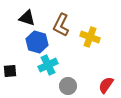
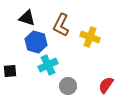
blue hexagon: moved 1 px left
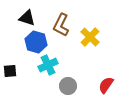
yellow cross: rotated 24 degrees clockwise
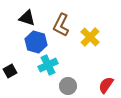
black square: rotated 24 degrees counterclockwise
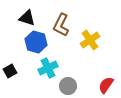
yellow cross: moved 3 px down; rotated 12 degrees clockwise
cyan cross: moved 3 px down
